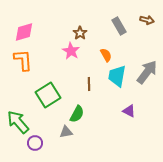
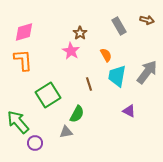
brown line: rotated 16 degrees counterclockwise
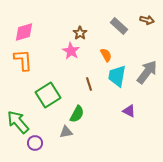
gray rectangle: rotated 18 degrees counterclockwise
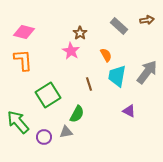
brown arrow: rotated 24 degrees counterclockwise
pink diamond: rotated 30 degrees clockwise
purple circle: moved 9 px right, 6 px up
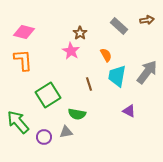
green semicircle: rotated 72 degrees clockwise
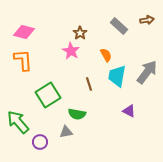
purple circle: moved 4 px left, 5 px down
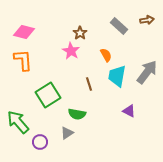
gray triangle: moved 1 px right, 1 px down; rotated 24 degrees counterclockwise
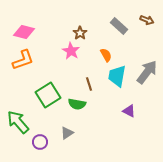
brown arrow: rotated 32 degrees clockwise
orange L-shape: rotated 75 degrees clockwise
green semicircle: moved 10 px up
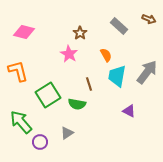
brown arrow: moved 2 px right, 1 px up
pink star: moved 2 px left, 3 px down
orange L-shape: moved 5 px left, 11 px down; rotated 85 degrees counterclockwise
green arrow: moved 3 px right
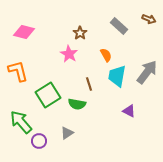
purple circle: moved 1 px left, 1 px up
